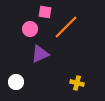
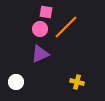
pink square: moved 1 px right
pink circle: moved 10 px right
yellow cross: moved 1 px up
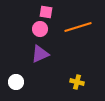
orange line: moved 12 px right; rotated 28 degrees clockwise
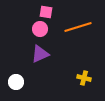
yellow cross: moved 7 px right, 4 px up
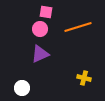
white circle: moved 6 px right, 6 px down
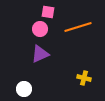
pink square: moved 2 px right
white circle: moved 2 px right, 1 px down
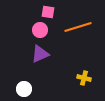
pink circle: moved 1 px down
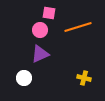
pink square: moved 1 px right, 1 px down
white circle: moved 11 px up
